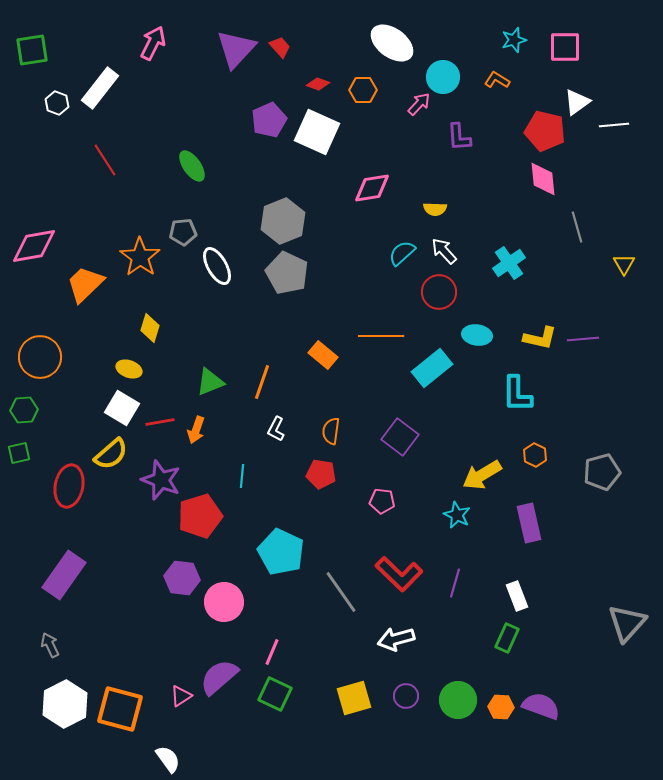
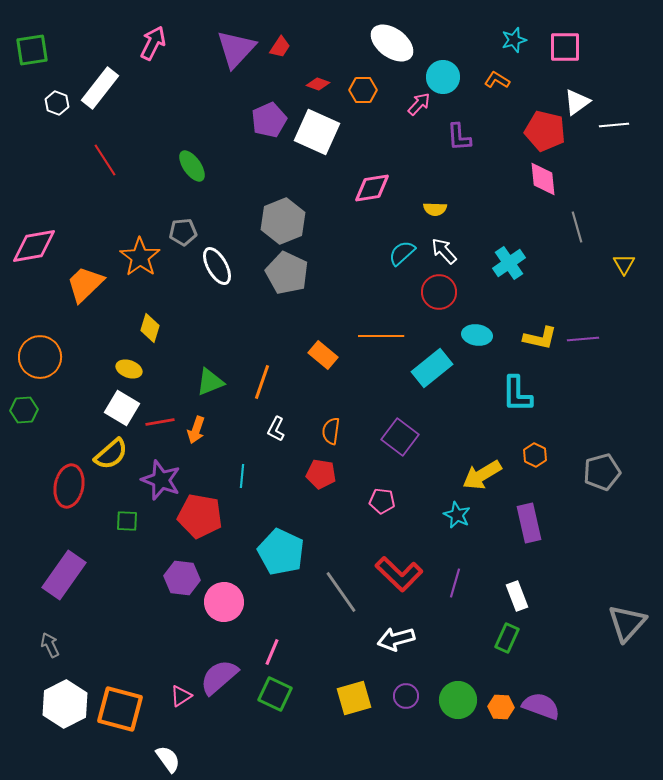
red trapezoid at (280, 47): rotated 75 degrees clockwise
green square at (19, 453): moved 108 px right, 68 px down; rotated 15 degrees clockwise
red pentagon at (200, 516): rotated 27 degrees clockwise
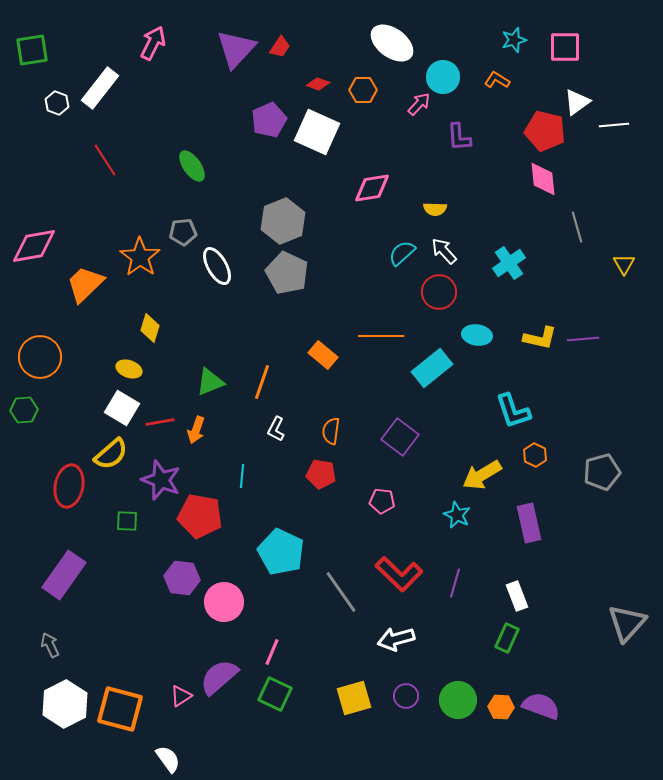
cyan L-shape at (517, 394): moved 4 px left, 17 px down; rotated 18 degrees counterclockwise
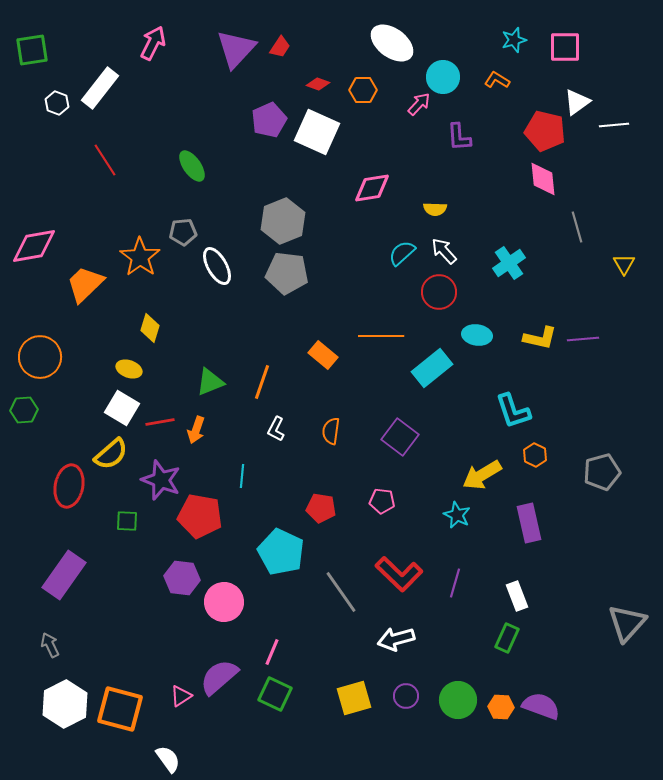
gray pentagon at (287, 273): rotated 18 degrees counterclockwise
red pentagon at (321, 474): moved 34 px down
